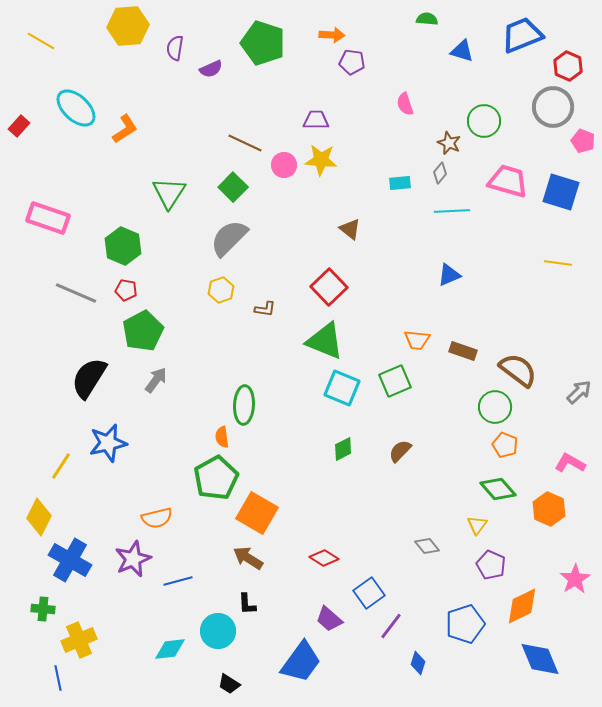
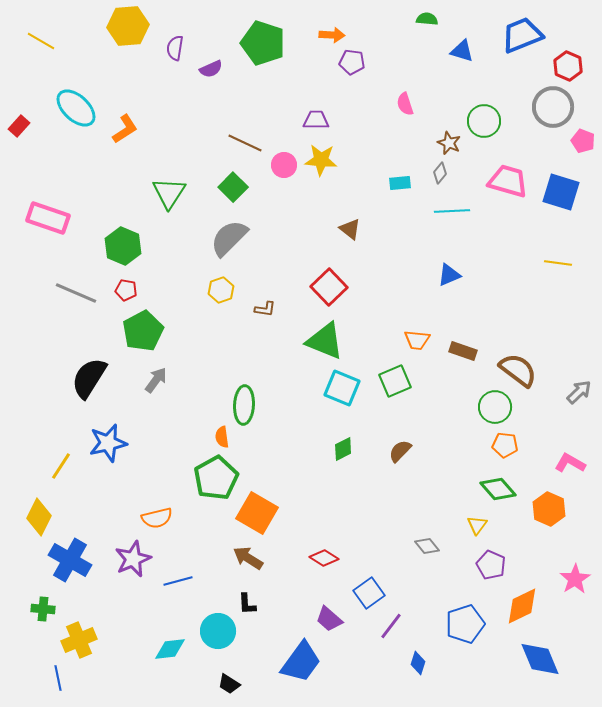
orange pentagon at (505, 445): rotated 15 degrees counterclockwise
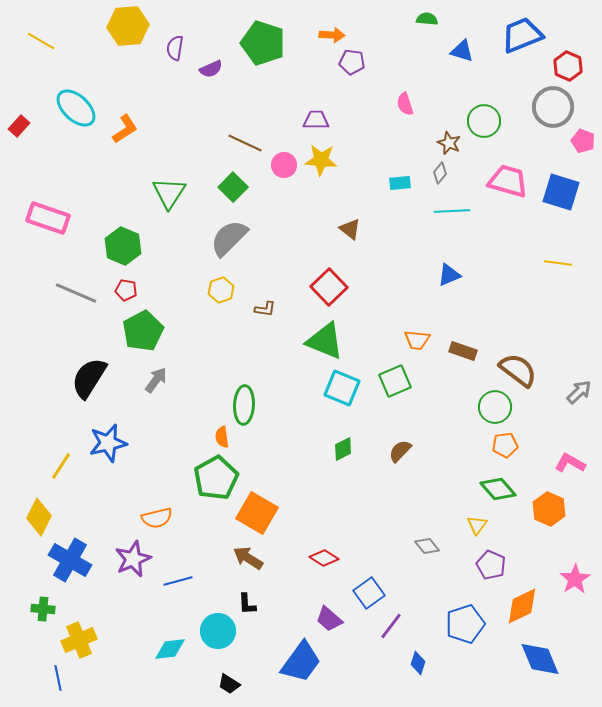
orange pentagon at (505, 445): rotated 15 degrees counterclockwise
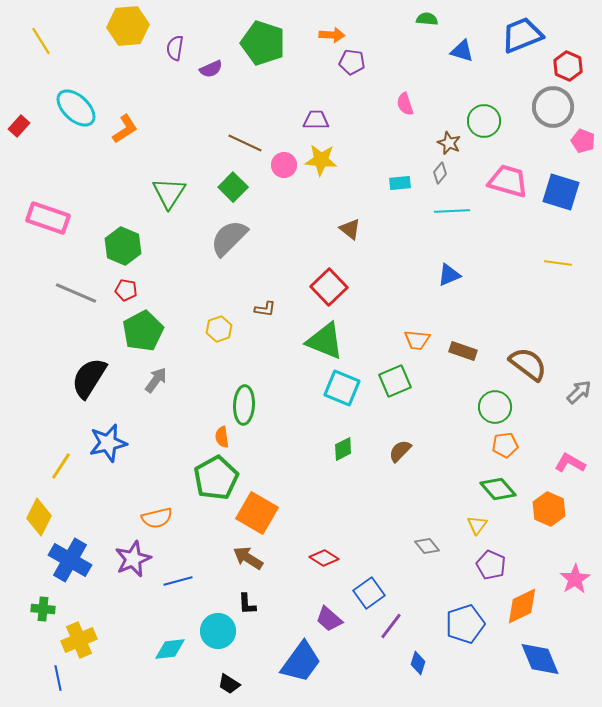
yellow line at (41, 41): rotated 28 degrees clockwise
yellow hexagon at (221, 290): moved 2 px left, 39 px down
brown semicircle at (518, 370): moved 10 px right, 6 px up
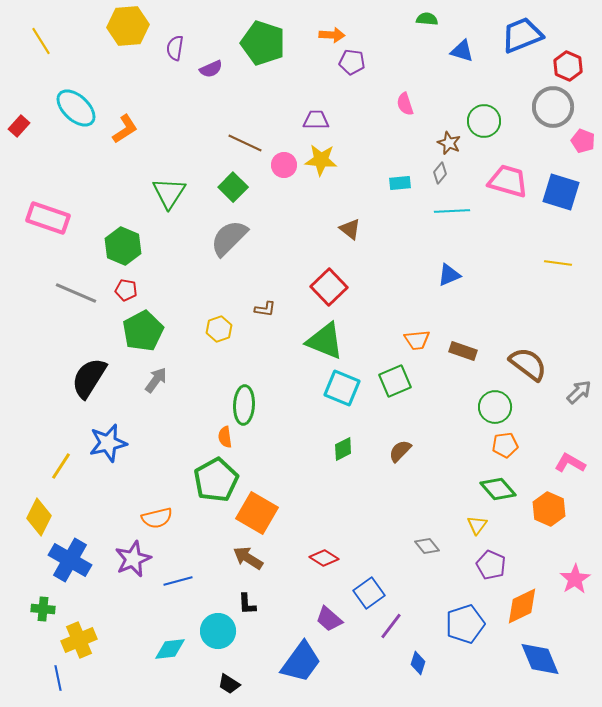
orange trapezoid at (417, 340): rotated 12 degrees counterclockwise
orange semicircle at (222, 437): moved 3 px right
green pentagon at (216, 478): moved 2 px down
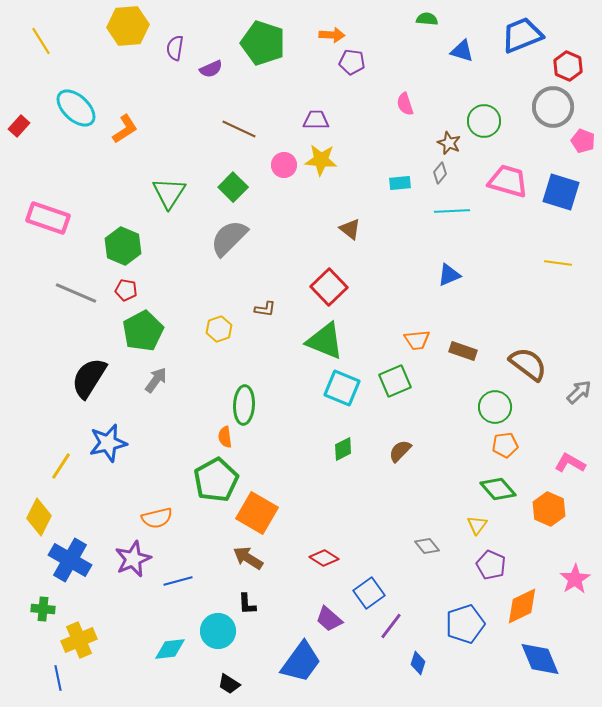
brown line at (245, 143): moved 6 px left, 14 px up
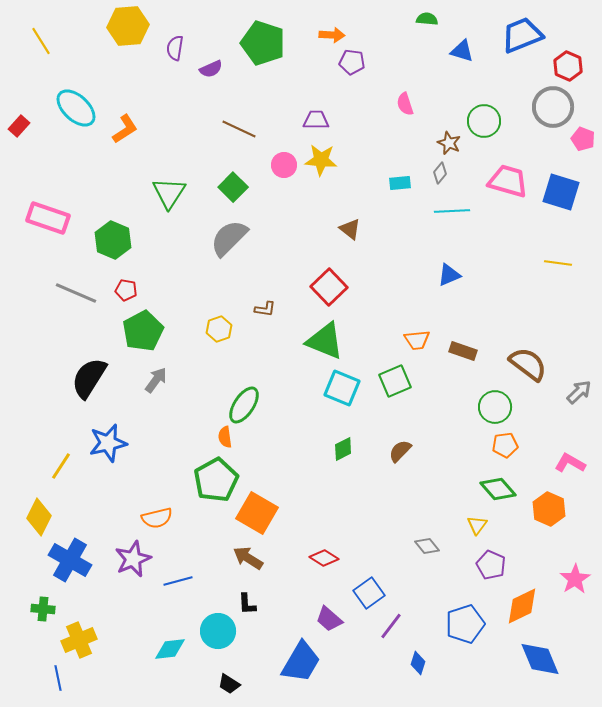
pink pentagon at (583, 141): moved 2 px up
green hexagon at (123, 246): moved 10 px left, 6 px up
green ellipse at (244, 405): rotated 30 degrees clockwise
blue trapezoid at (301, 662): rotated 6 degrees counterclockwise
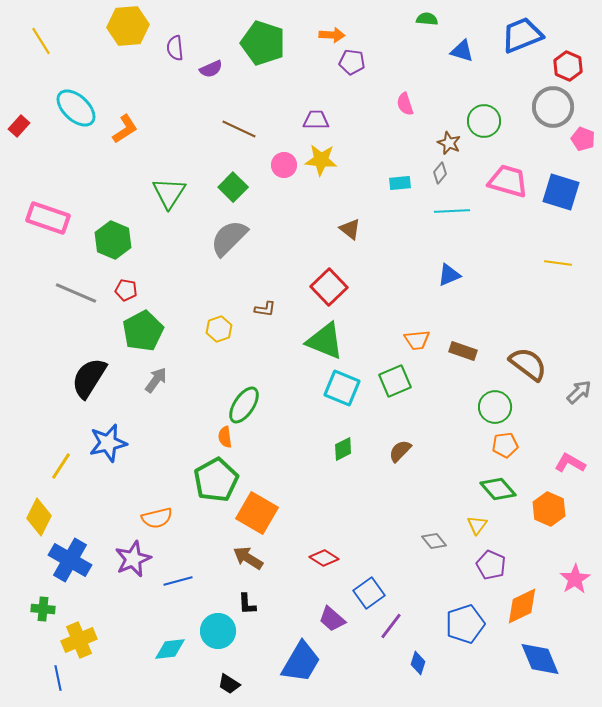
purple semicircle at (175, 48): rotated 15 degrees counterclockwise
gray diamond at (427, 546): moved 7 px right, 5 px up
purple trapezoid at (329, 619): moved 3 px right
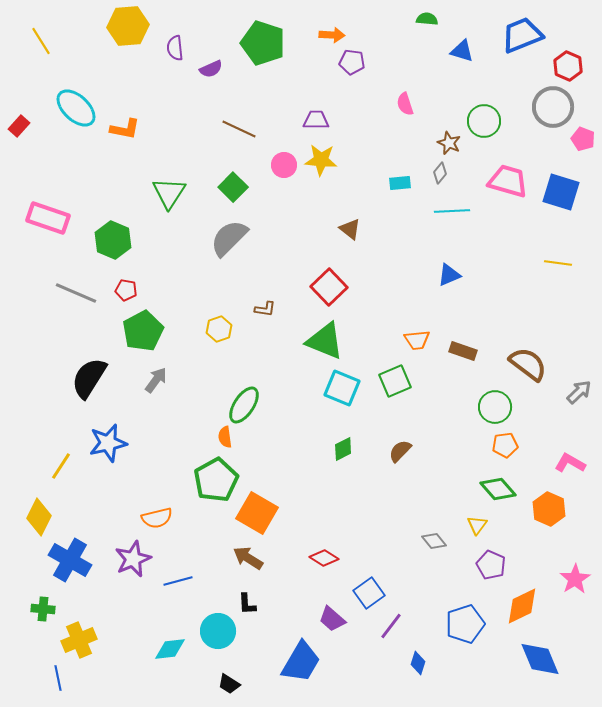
orange L-shape at (125, 129): rotated 44 degrees clockwise
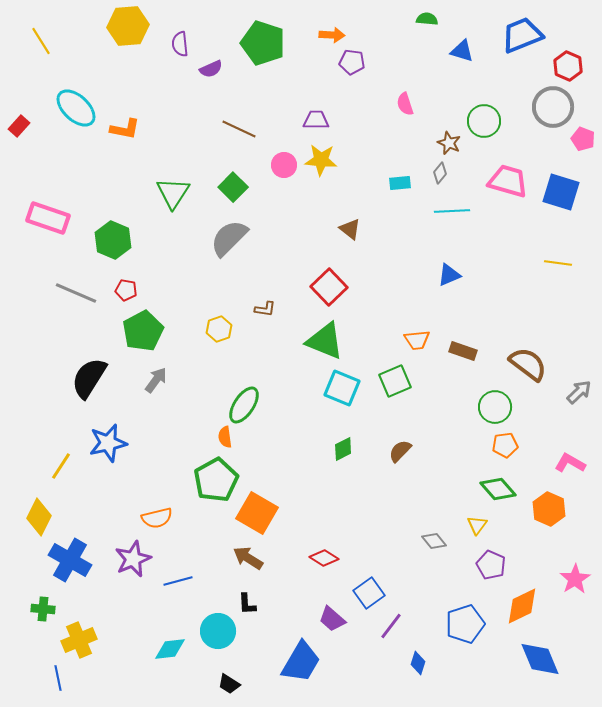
purple semicircle at (175, 48): moved 5 px right, 4 px up
green triangle at (169, 193): moved 4 px right
